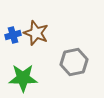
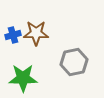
brown star: rotated 20 degrees counterclockwise
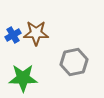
blue cross: rotated 14 degrees counterclockwise
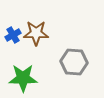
gray hexagon: rotated 16 degrees clockwise
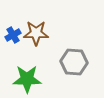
green star: moved 4 px right, 1 px down
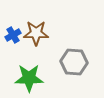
green star: moved 2 px right, 1 px up
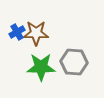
blue cross: moved 4 px right, 3 px up
green star: moved 12 px right, 11 px up
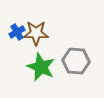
gray hexagon: moved 2 px right, 1 px up
green star: rotated 24 degrees clockwise
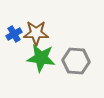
blue cross: moved 3 px left, 2 px down
green star: moved 9 px up; rotated 16 degrees counterclockwise
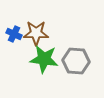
blue cross: rotated 35 degrees counterclockwise
green star: moved 3 px right, 1 px down
